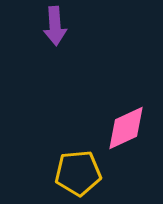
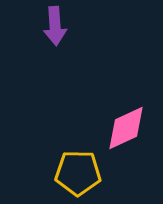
yellow pentagon: rotated 6 degrees clockwise
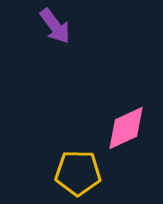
purple arrow: rotated 33 degrees counterclockwise
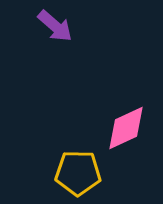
purple arrow: rotated 12 degrees counterclockwise
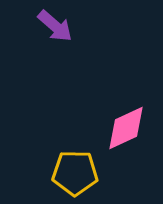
yellow pentagon: moved 3 px left
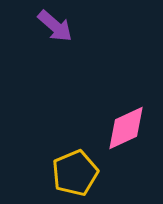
yellow pentagon: rotated 24 degrees counterclockwise
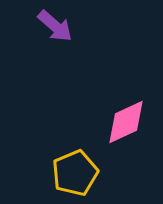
pink diamond: moved 6 px up
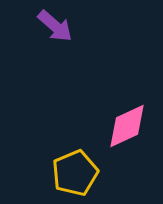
pink diamond: moved 1 px right, 4 px down
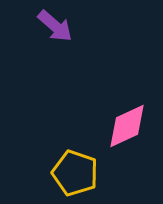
yellow pentagon: rotated 30 degrees counterclockwise
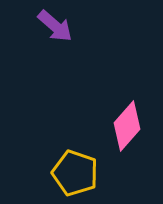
pink diamond: rotated 24 degrees counterclockwise
